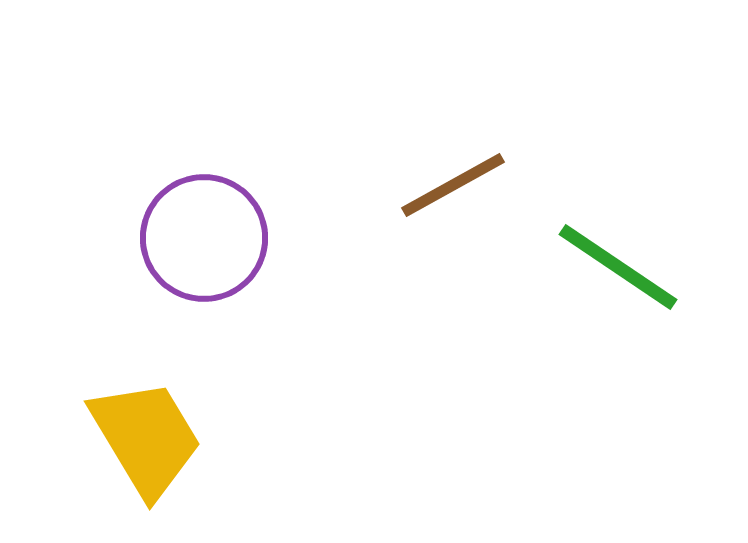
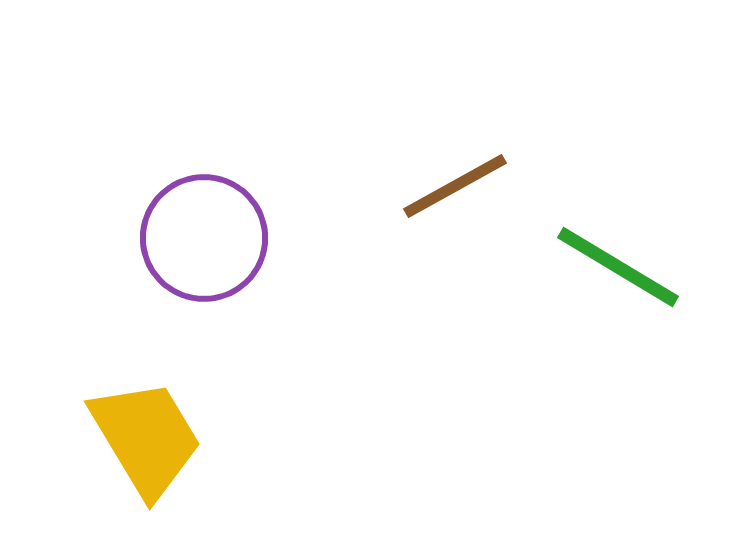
brown line: moved 2 px right, 1 px down
green line: rotated 3 degrees counterclockwise
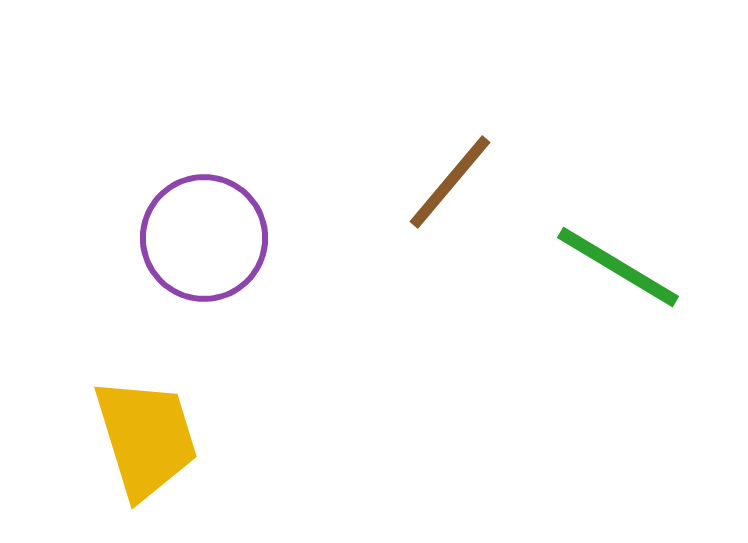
brown line: moved 5 px left, 4 px up; rotated 21 degrees counterclockwise
yellow trapezoid: rotated 14 degrees clockwise
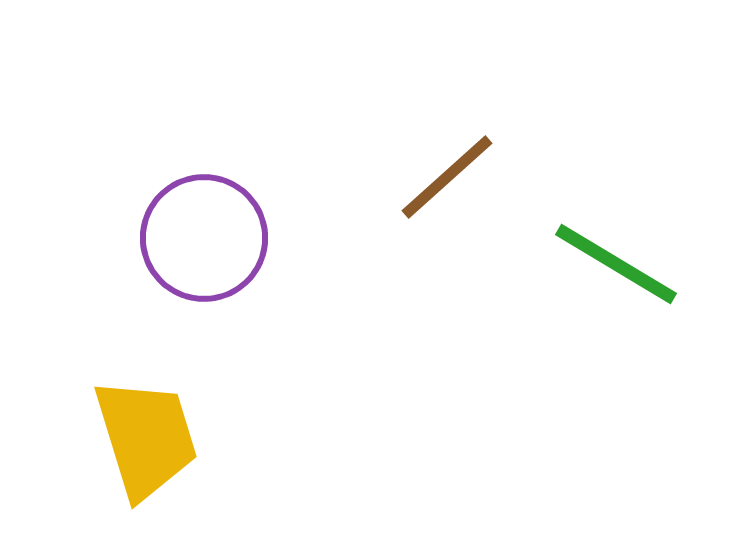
brown line: moved 3 px left, 5 px up; rotated 8 degrees clockwise
green line: moved 2 px left, 3 px up
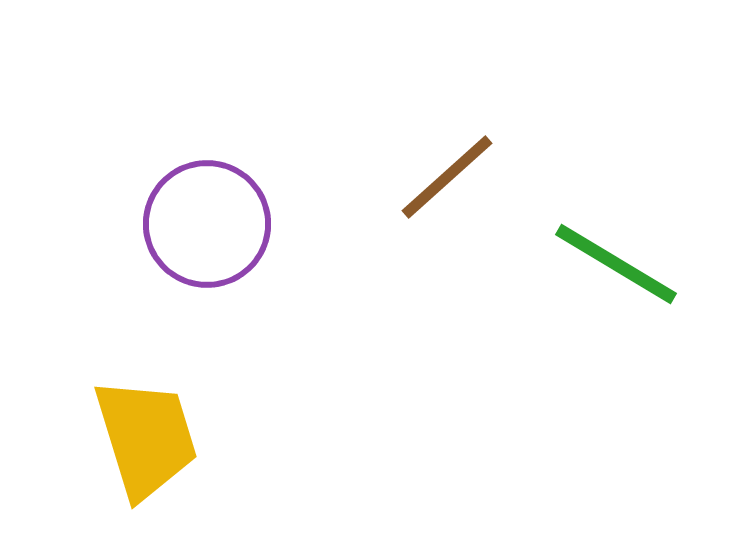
purple circle: moved 3 px right, 14 px up
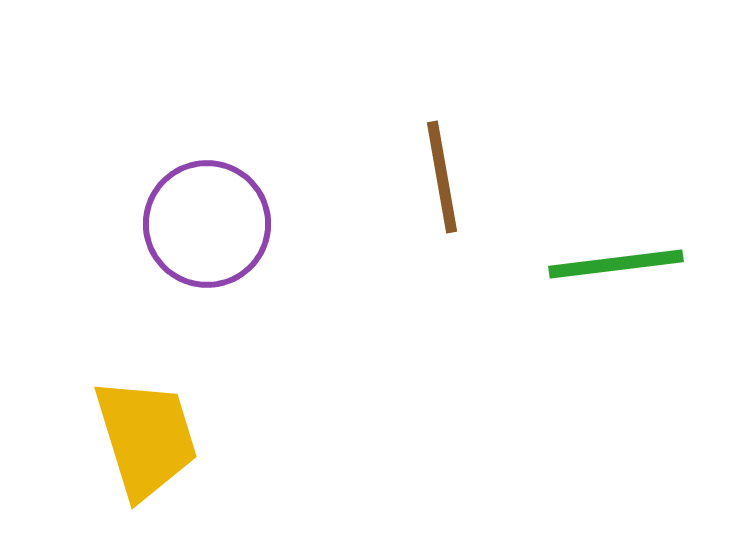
brown line: moved 5 px left; rotated 58 degrees counterclockwise
green line: rotated 38 degrees counterclockwise
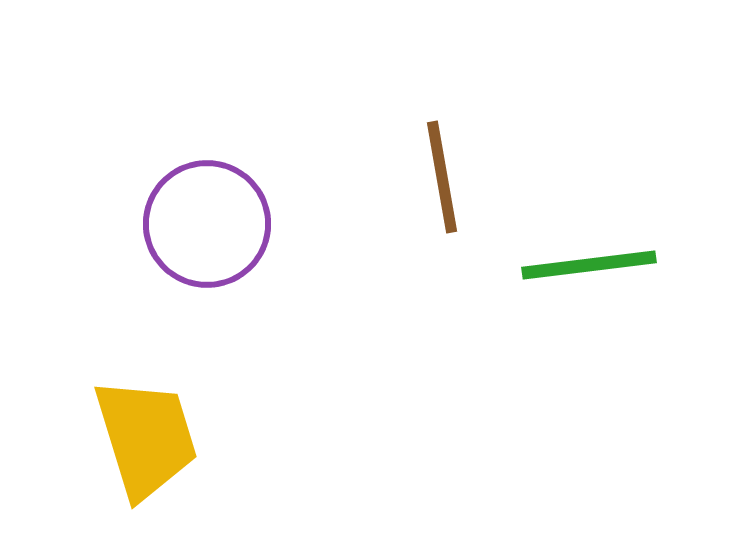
green line: moved 27 px left, 1 px down
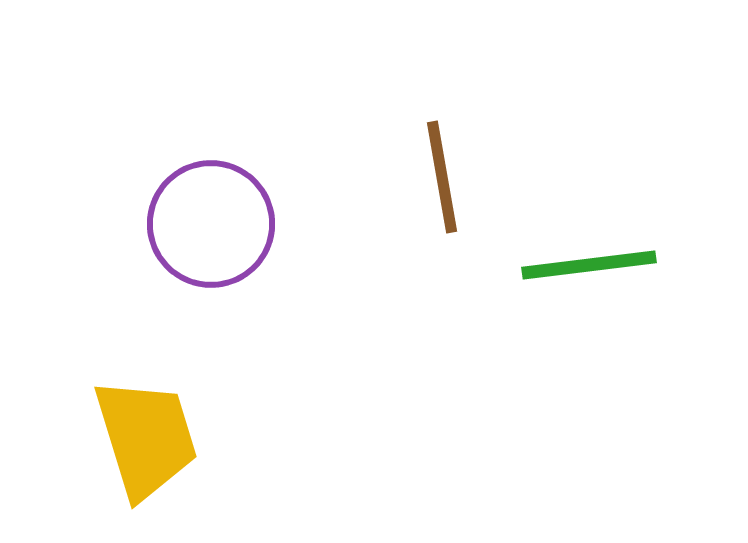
purple circle: moved 4 px right
